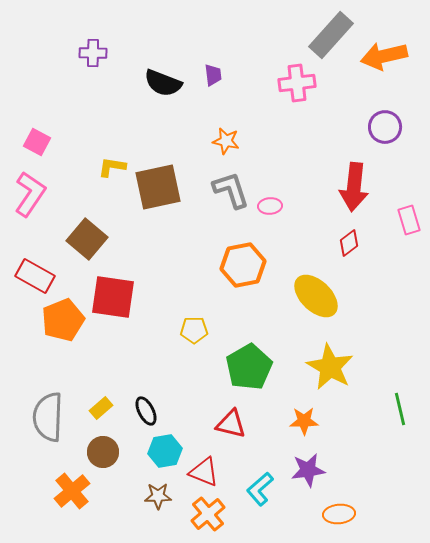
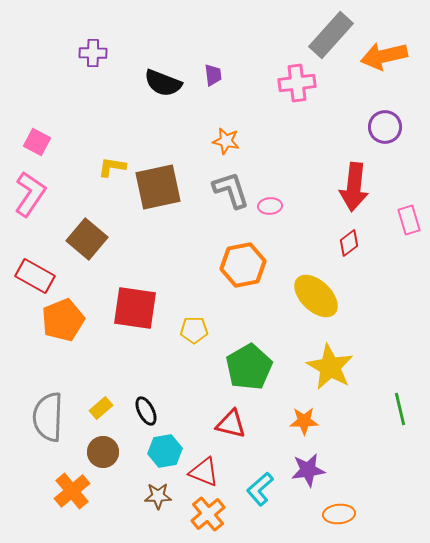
red square at (113, 297): moved 22 px right, 11 px down
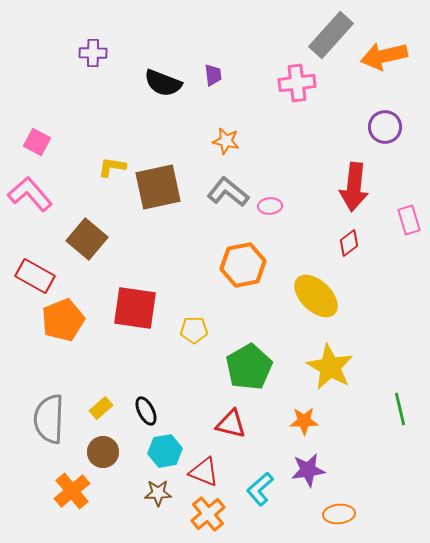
gray L-shape at (231, 190): moved 3 px left, 2 px down; rotated 33 degrees counterclockwise
pink L-shape at (30, 194): rotated 75 degrees counterclockwise
gray semicircle at (48, 417): moved 1 px right, 2 px down
brown star at (158, 496): moved 3 px up
